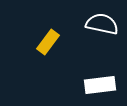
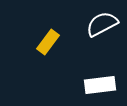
white semicircle: rotated 40 degrees counterclockwise
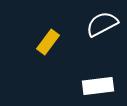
white rectangle: moved 2 px left, 1 px down
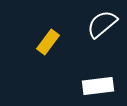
white semicircle: rotated 12 degrees counterclockwise
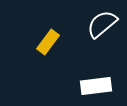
white rectangle: moved 2 px left
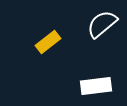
yellow rectangle: rotated 15 degrees clockwise
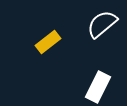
white rectangle: moved 2 px right, 1 px down; rotated 56 degrees counterclockwise
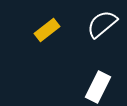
yellow rectangle: moved 1 px left, 12 px up
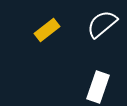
white rectangle: rotated 8 degrees counterclockwise
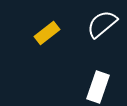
yellow rectangle: moved 3 px down
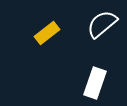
white rectangle: moved 3 px left, 4 px up
